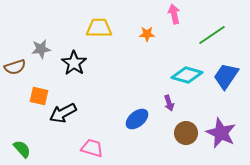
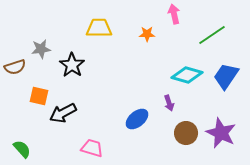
black star: moved 2 px left, 2 px down
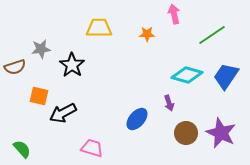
blue ellipse: rotated 10 degrees counterclockwise
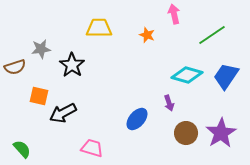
orange star: moved 1 px down; rotated 21 degrees clockwise
purple star: rotated 16 degrees clockwise
